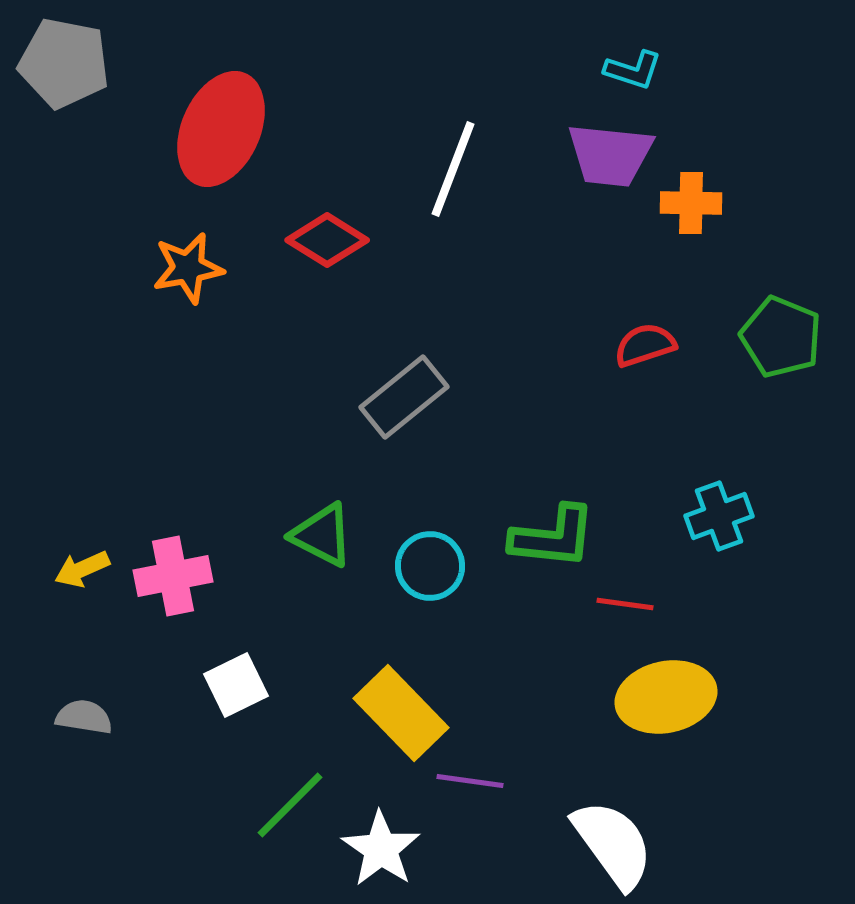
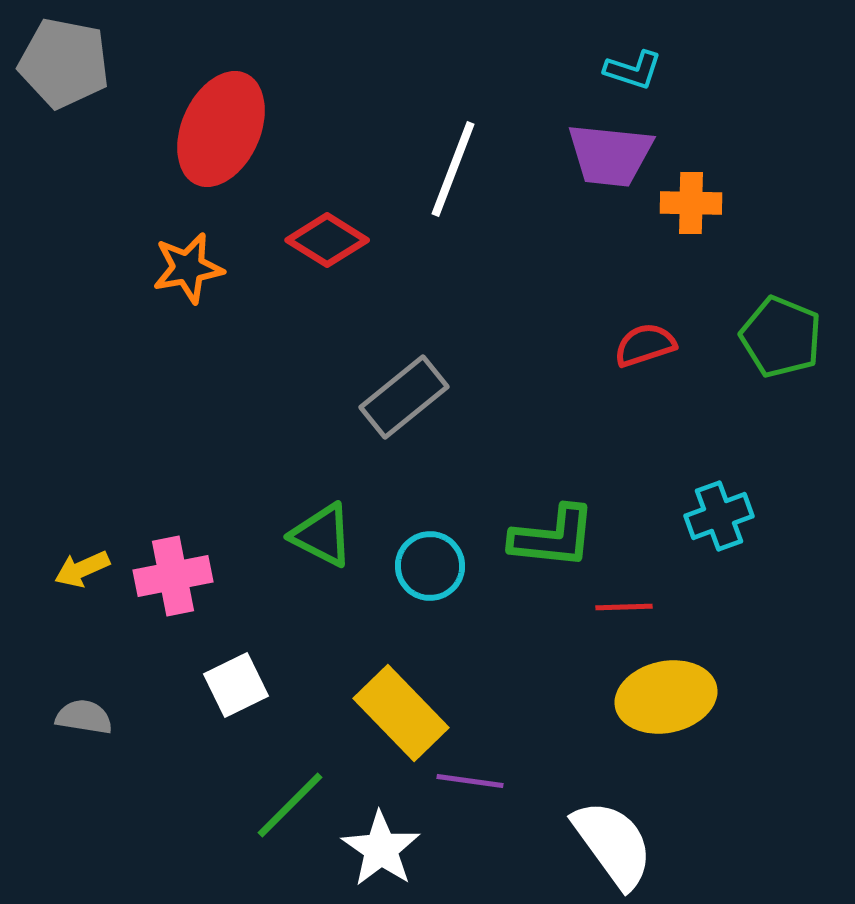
red line: moved 1 px left, 3 px down; rotated 10 degrees counterclockwise
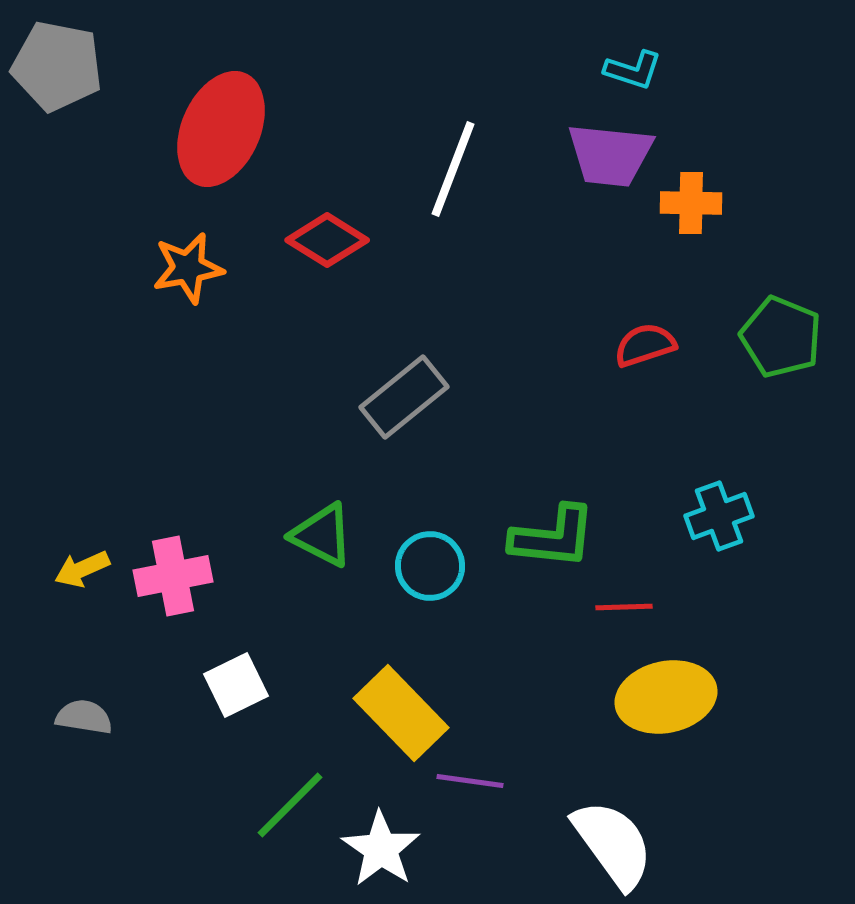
gray pentagon: moved 7 px left, 3 px down
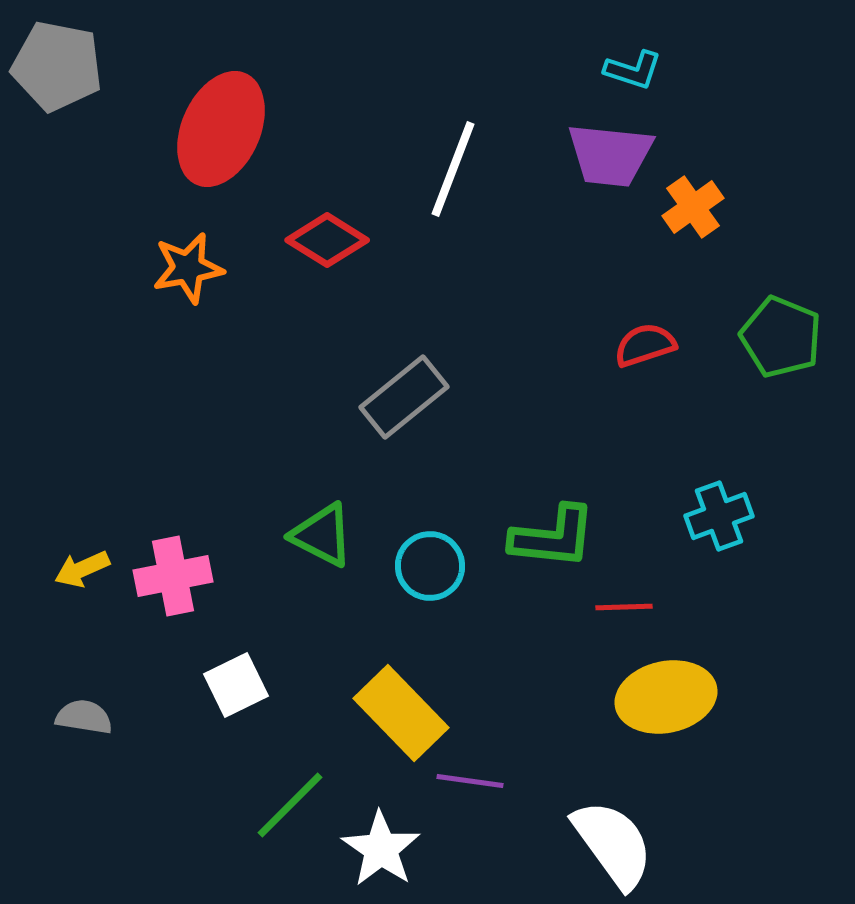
orange cross: moved 2 px right, 4 px down; rotated 36 degrees counterclockwise
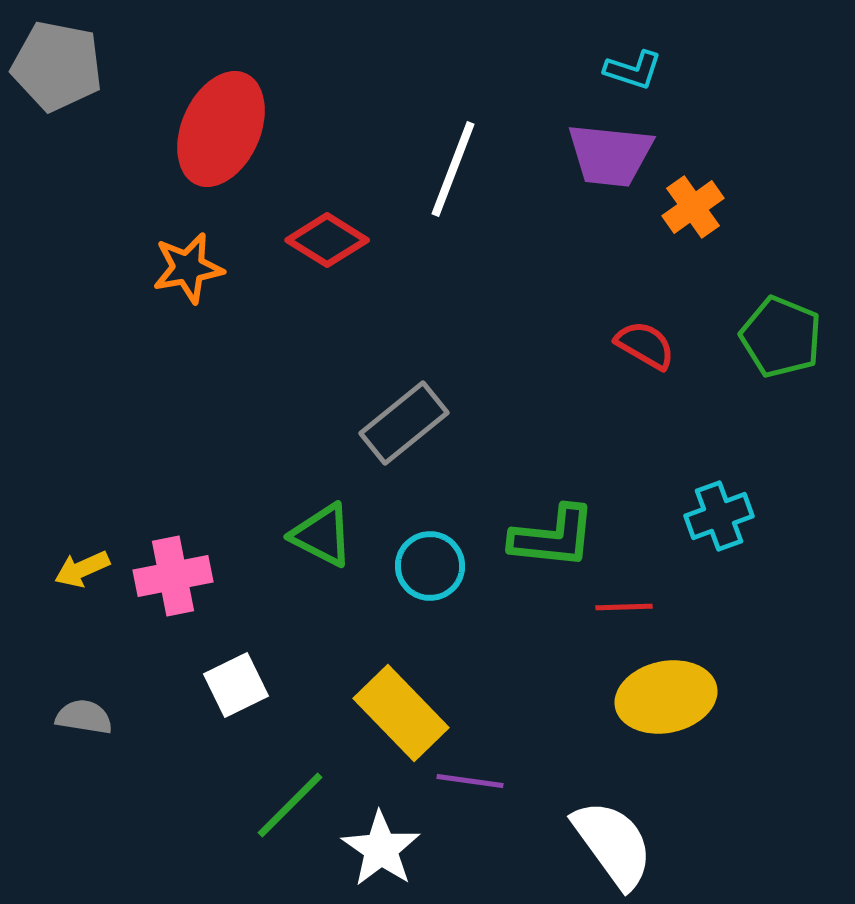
red semicircle: rotated 48 degrees clockwise
gray rectangle: moved 26 px down
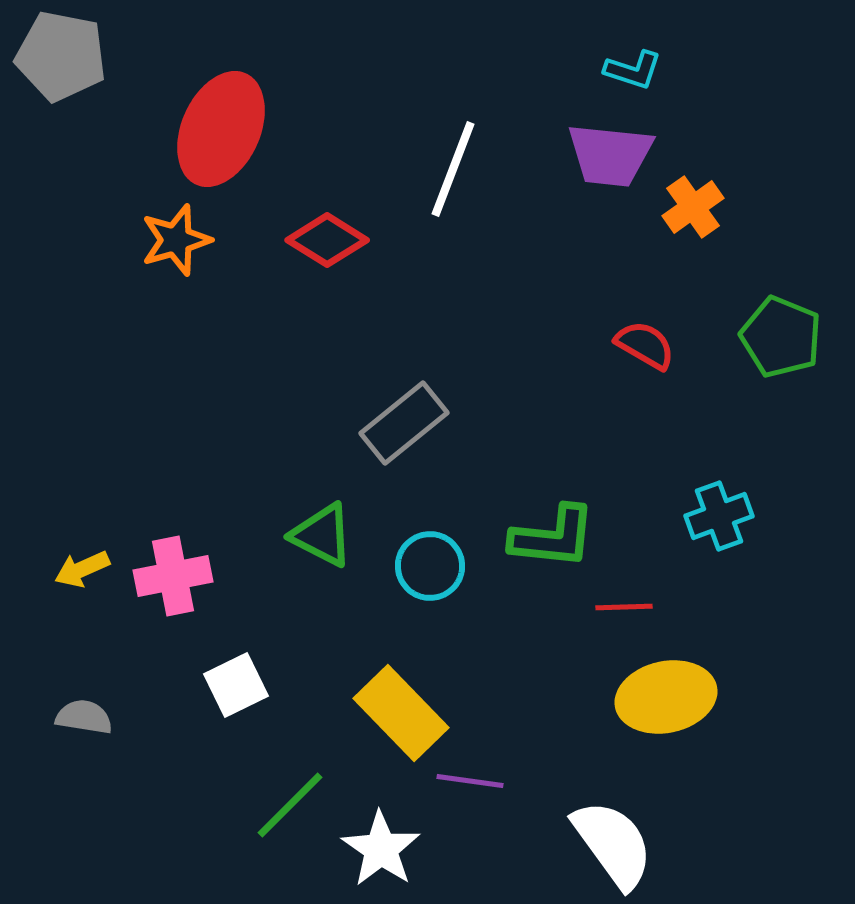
gray pentagon: moved 4 px right, 10 px up
orange star: moved 12 px left, 28 px up; rotated 6 degrees counterclockwise
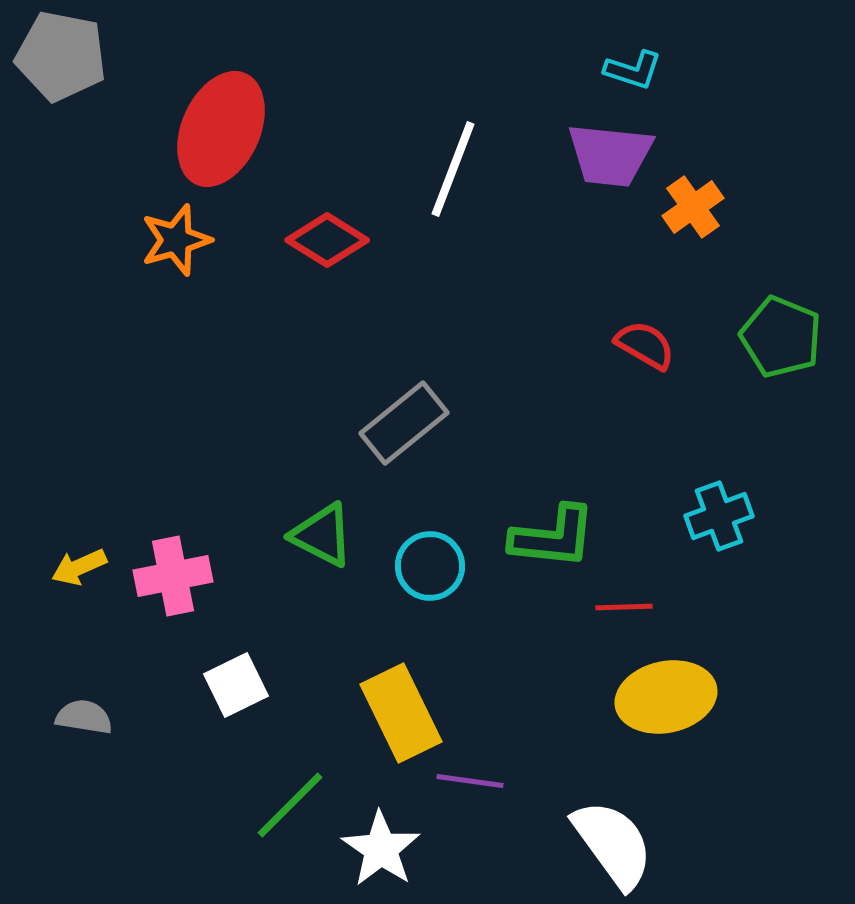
yellow arrow: moved 3 px left, 2 px up
yellow rectangle: rotated 18 degrees clockwise
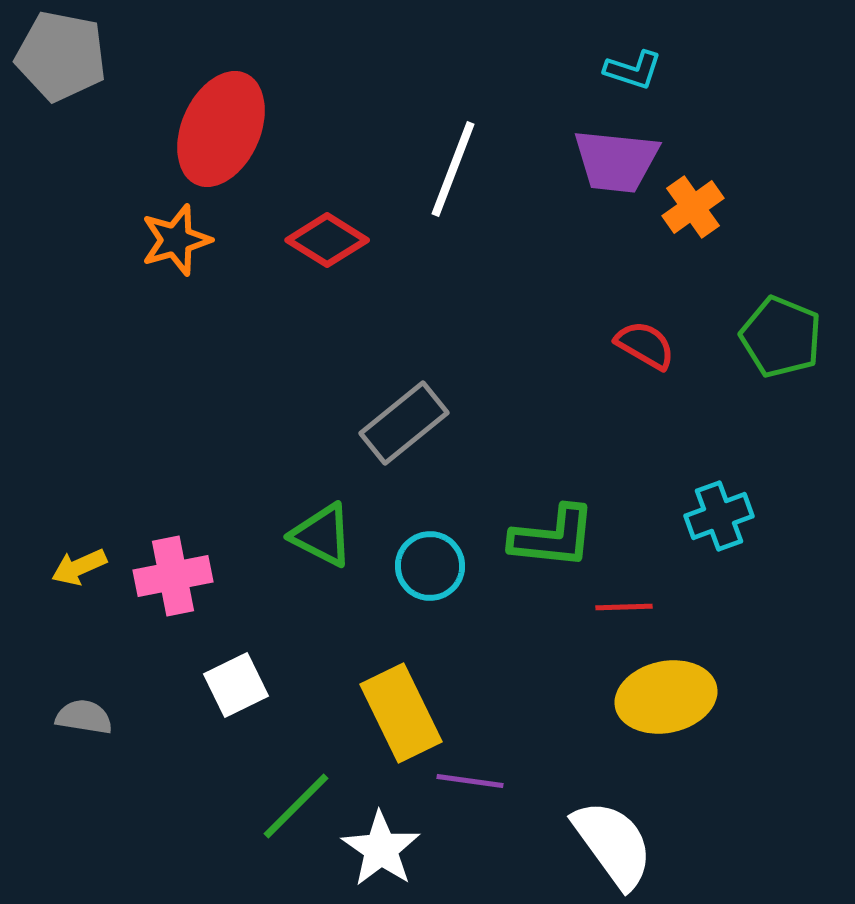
purple trapezoid: moved 6 px right, 6 px down
green line: moved 6 px right, 1 px down
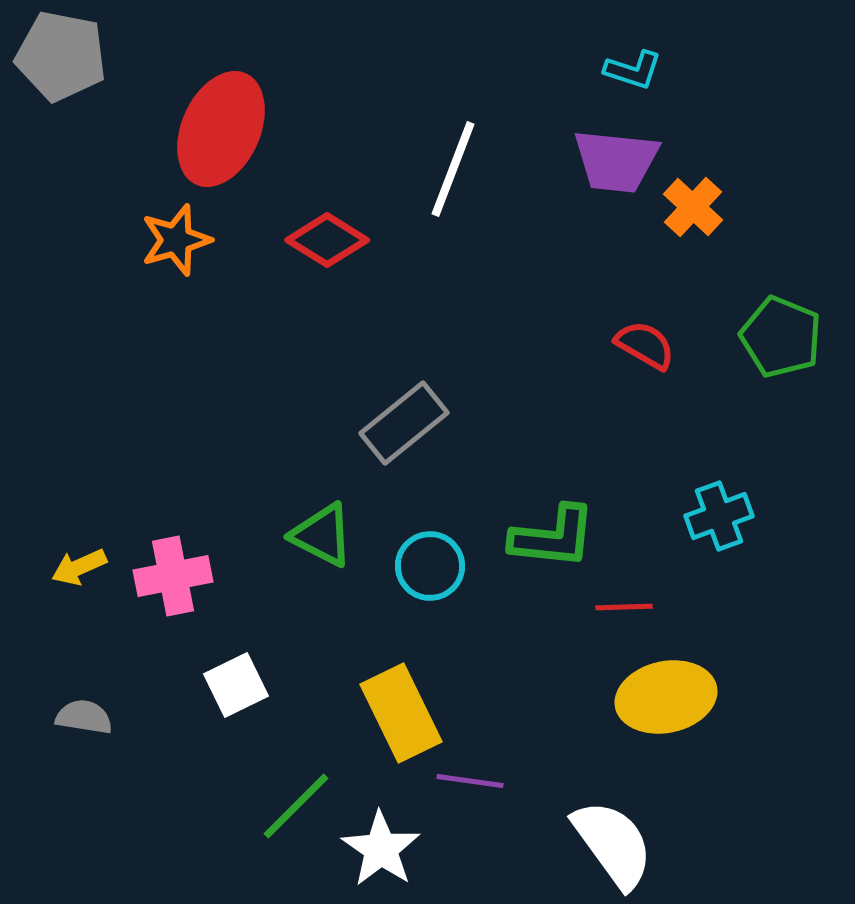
orange cross: rotated 12 degrees counterclockwise
